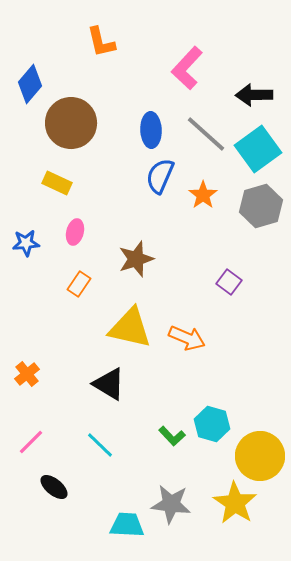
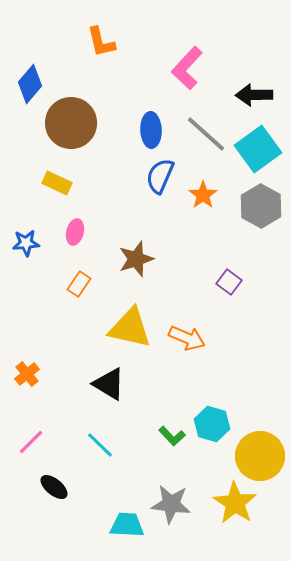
gray hexagon: rotated 15 degrees counterclockwise
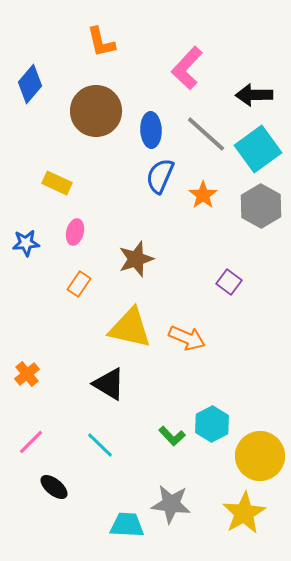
brown circle: moved 25 px right, 12 px up
cyan hexagon: rotated 16 degrees clockwise
yellow star: moved 9 px right, 10 px down; rotated 9 degrees clockwise
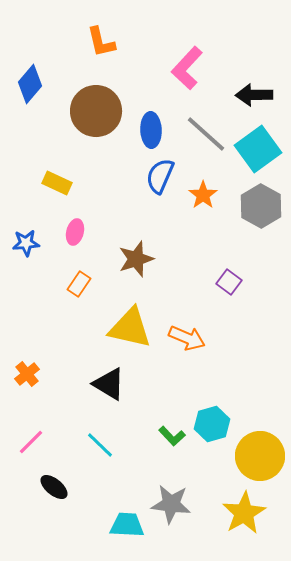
cyan hexagon: rotated 12 degrees clockwise
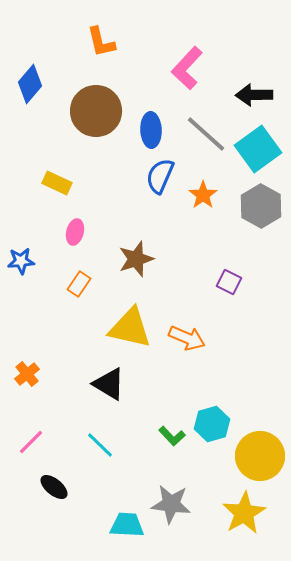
blue star: moved 5 px left, 18 px down
purple square: rotated 10 degrees counterclockwise
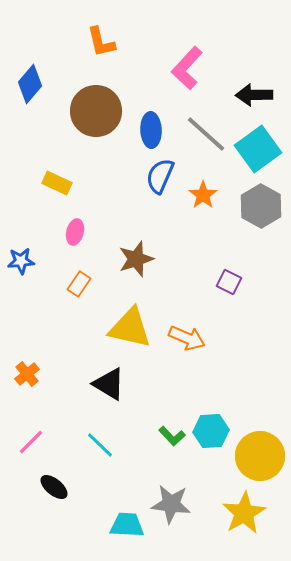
cyan hexagon: moved 1 px left, 7 px down; rotated 12 degrees clockwise
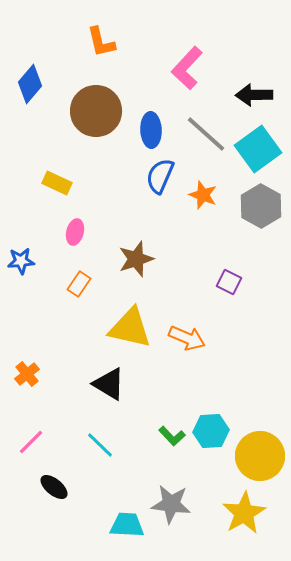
orange star: rotated 16 degrees counterclockwise
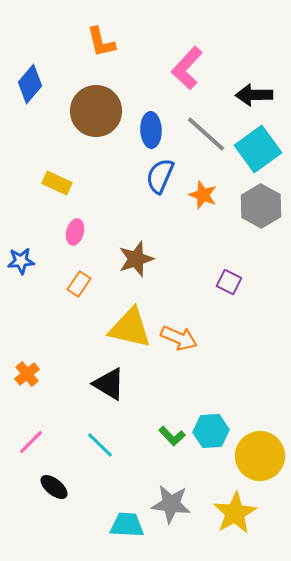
orange arrow: moved 8 px left
yellow star: moved 9 px left
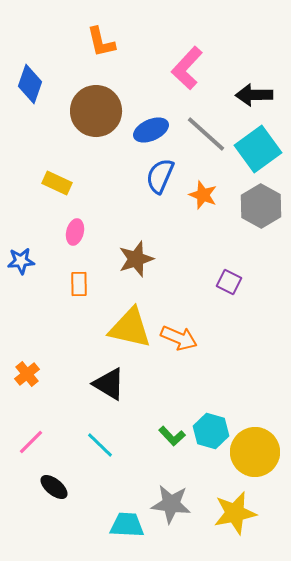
blue diamond: rotated 21 degrees counterclockwise
blue ellipse: rotated 68 degrees clockwise
orange rectangle: rotated 35 degrees counterclockwise
cyan hexagon: rotated 20 degrees clockwise
yellow circle: moved 5 px left, 4 px up
yellow star: rotated 18 degrees clockwise
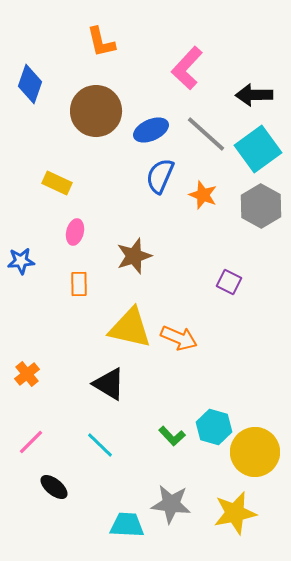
brown star: moved 2 px left, 3 px up
cyan hexagon: moved 3 px right, 4 px up
